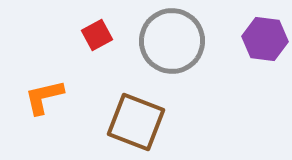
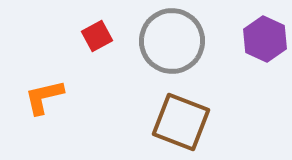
red square: moved 1 px down
purple hexagon: rotated 18 degrees clockwise
brown square: moved 45 px right
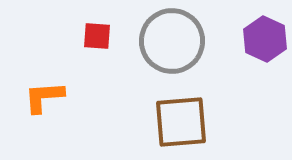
red square: rotated 32 degrees clockwise
orange L-shape: rotated 9 degrees clockwise
brown square: rotated 26 degrees counterclockwise
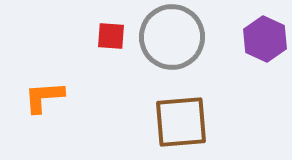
red square: moved 14 px right
gray circle: moved 4 px up
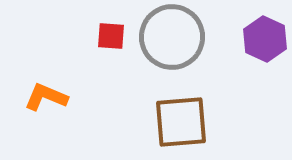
orange L-shape: moved 2 px right; rotated 27 degrees clockwise
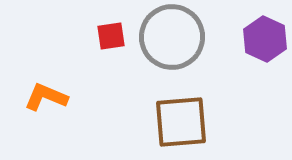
red square: rotated 12 degrees counterclockwise
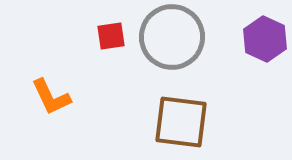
orange L-shape: moved 5 px right; rotated 138 degrees counterclockwise
brown square: rotated 12 degrees clockwise
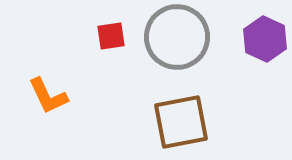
gray circle: moved 5 px right
orange L-shape: moved 3 px left, 1 px up
brown square: rotated 18 degrees counterclockwise
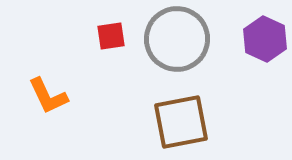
gray circle: moved 2 px down
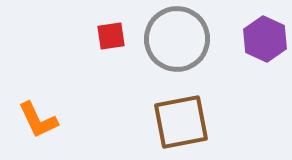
orange L-shape: moved 10 px left, 24 px down
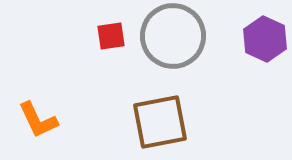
gray circle: moved 4 px left, 3 px up
brown square: moved 21 px left
